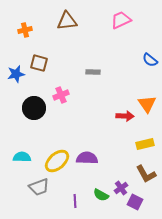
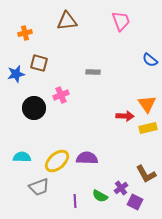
pink trapezoid: moved 1 px down; rotated 95 degrees clockwise
orange cross: moved 3 px down
yellow rectangle: moved 3 px right, 16 px up
green semicircle: moved 1 px left, 1 px down
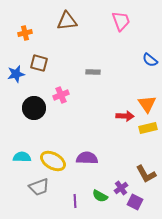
yellow ellipse: moved 4 px left; rotated 70 degrees clockwise
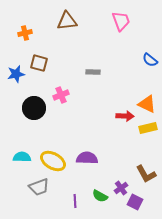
orange triangle: rotated 30 degrees counterclockwise
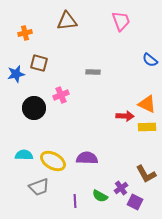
yellow rectangle: moved 1 px left, 1 px up; rotated 12 degrees clockwise
cyan semicircle: moved 2 px right, 2 px up
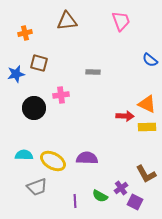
pink cross: rotated 14 degrees clockwise
gray trapezoid: moved 2 px left
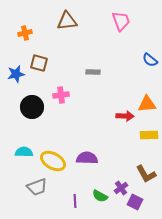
orange triangle: rotated 30 degrees counterclockwise
black circle: moved 2 px left, 1 px up
yellow rectangle: moved 2 px right, 8 px down
cyan semicircle: moved 3 px up
